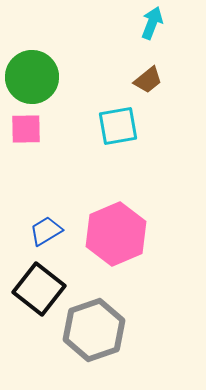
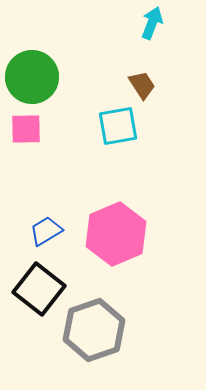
brown trapezoid: moved 6 px left, 5 px down; rotated 84 degrees counterclockwise
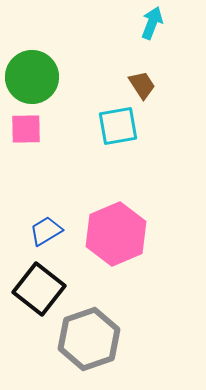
gray hexagon: moved 5 px left, 9 px down
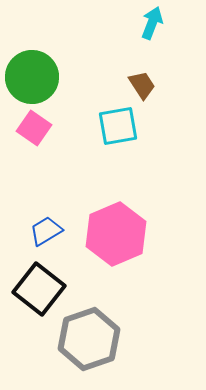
pink square: moved 8 px right, 1 px up; rotated 36 degrees clockwise
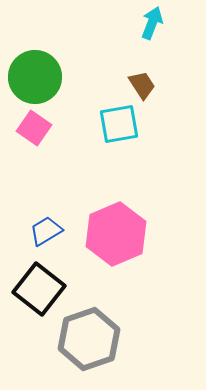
green circle: moved 3 px right
cyan square: moved 1 px right, 2 px up
